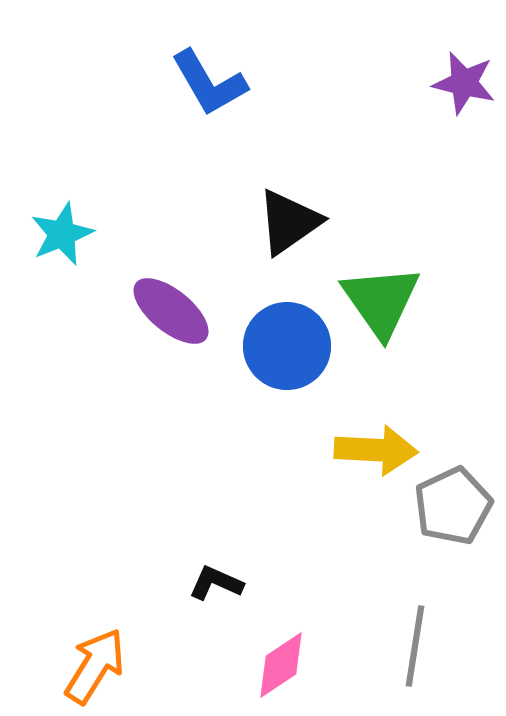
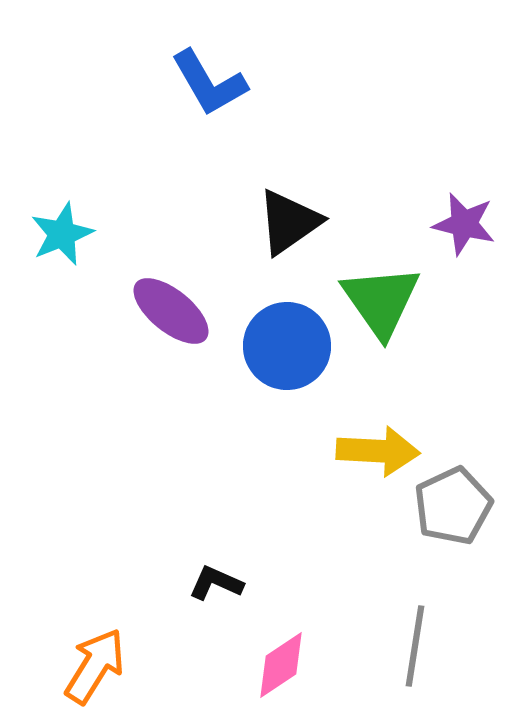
purple star: moved 141 px down
yellow arrow: moved 2 px right, 1 px down
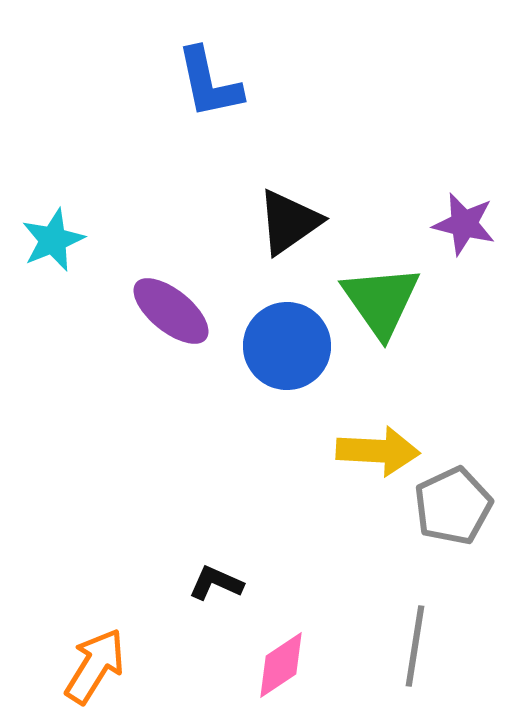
blue L-shape: rotated 18 degrees clockwise
cyan star: moved 9 px left, 6 px down
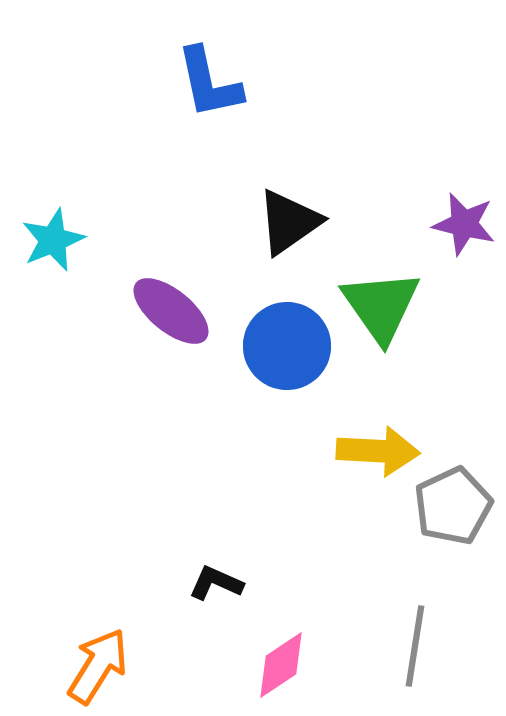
green triangle: moved 5 px down
orange arrow: moved 3 px right
